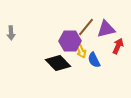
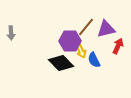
black diamond: moved 3 px right
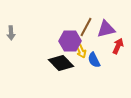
brown line: rotated 12 degrees counterclockwise
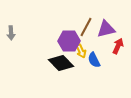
purple hexagon: moved 1 px left
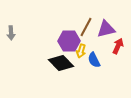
yellow arrow: rotated 40 degrees clockwise
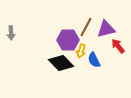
purple hexagon: moved 1 px left, 1 px up
red arrow: rotated 63 degrees counterclockwise
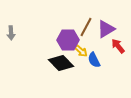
purple triangle: rotated 18 degrees counterclockwise
yellow arrow: rotated 64 degrees counterclockwise
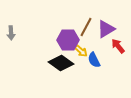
black diamond: rotated 10 degrees counterclockwise
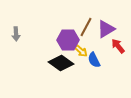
gray arrow: moved 5 px right, 1 px down
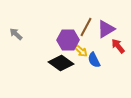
gray arrow: rotated 136 degrees clockwise
